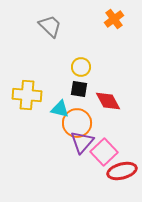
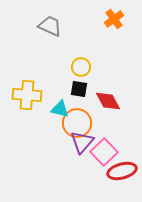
gray trapezoid: rotated 20 degrees counterclockwise
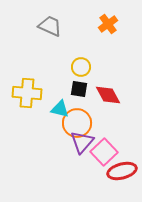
orange cross: moved 6 px left, 5 px down
yellow cross: moved 2 px up
red diamond: moved 6 px up
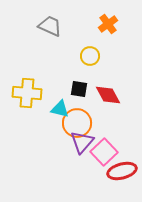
yellow circle: moved 9 px right, 11 px up
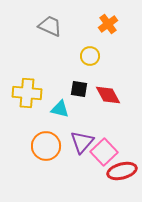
orange circle: moved 31 px left, 23 px down
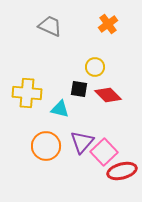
yellow circle: moved 5 px right, 11 px down
red diamond: rotated 16 degrees counterclockwise
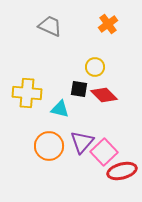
red diamond: moved 4 px left
orange circle: moved 3 px right
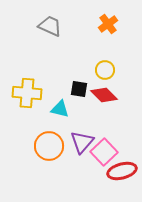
yellow circle: moved 10 px right, 3 px down
